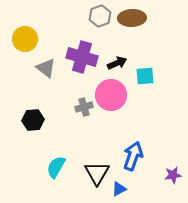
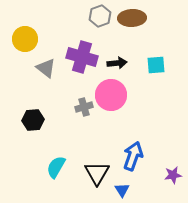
black arrow: rotated 18 degrees clockwise
cyan square: moved 11 px right, 11 px up
blue triangle: moved 3 px right, 1 px down; rotated 35 degrees counterclockwise
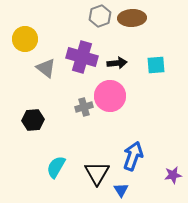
pink circle: moved 1 px left, 1 px down
blue triangle: moved 1 px left
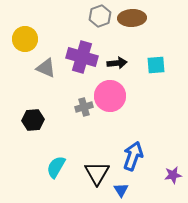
gray triangle: rotated 15 degrees counterclockwise
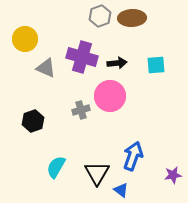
gray cross: moved 3 px left, 3 px down
black hexagon: moved 1 px down; rotated 15 degrees counterclockwise
blue triangle: rotated 21 degrees counterclockwise
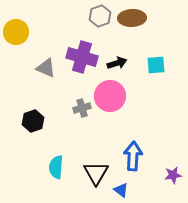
yellow circle: moved 9 px left, 7 px up
black arrow: rotated 12 degrees counterclockwise
gray cross: moved 1 px right, 2 px up
blue arrow: rotated 16 degrees counterclockwise
cyan semicircle: rotated 25 degrees counterclockwise
black triangle: moved 1 px left
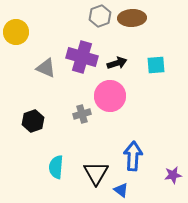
gray cross: moved 6 px down
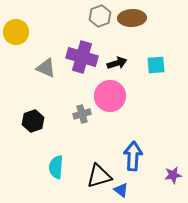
black triangle: moved 3 px right, 3 px down; rotated 44 degrees clockwise
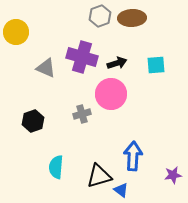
pink circle: moved 1 px right, 2 px up
